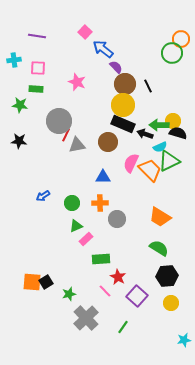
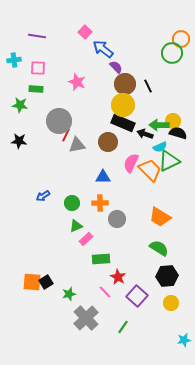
black rectangle at (123, 124): moved 1 px up
pink line at (105, 291): moved 1 px down
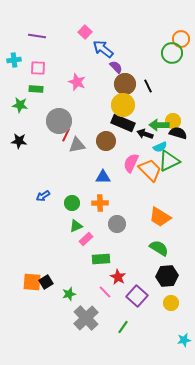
brown circle at (108, 142): moved 2 px left, 1 px up
gray circle at (117, 219): moved 5 px down
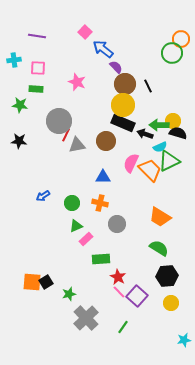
orange cross at (100, 203): rotated 14 degrees clockwise
pink line at (105, 292): moved 14 px right
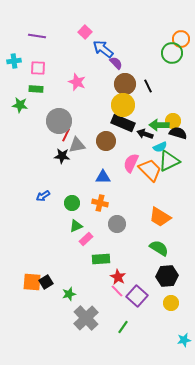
cyan cross at (14, 60): moved 1 px down
purple semicircle at (116, 67): moved 4 px up
black star at (19, 141): moved 43 px right, 15 px down
pink line at (119, 292): moved 2 px left, 1 px up
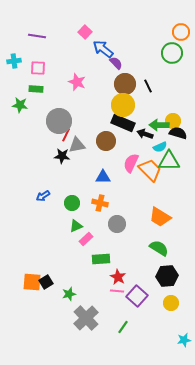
orange circle at (181, 39): moved 7 px up
green triangle at (169, 161): rotated 25 degrees clockwise
pink line at (117, 291): rotated 40 degrees counterclockwise
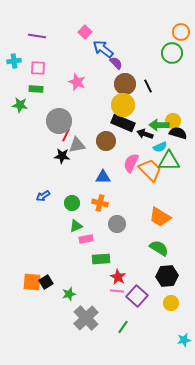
pink rectangle at (86, 239): rotated 32 degrees clockwise
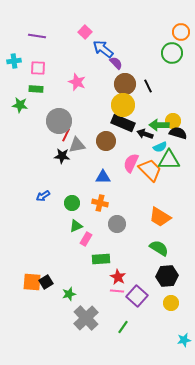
green triangle at (169, 161): moved 1 px up
pink rectangle at (86, 239): rotated 48 degrees counterclockwise
